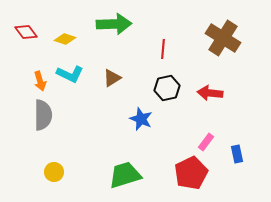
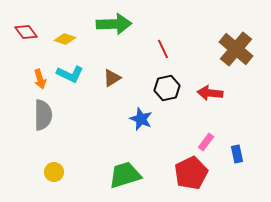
brown cross: moved 13 px right, 11 px down; rotated 8 degrees clockwise
red line: rotated 30 degrees counterclockwise
orange arrow: moved 2 px up
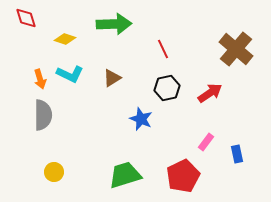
red diamond: moved 14 px up; rotated 20 degrees clockwise
red arrow: rotated 140 degrees clockwise
red pentagon: moved 8 px left, 3 px down
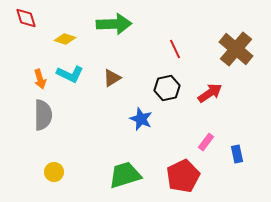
red line: moved 12 px right
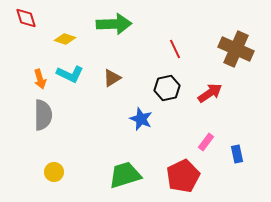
brown cross: rotated 16 degrees counterclockwise
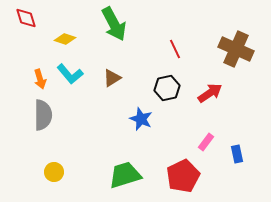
green arrow: rotated 64 degrees clockwise
cyan L-shape: rotated 24 degrees clockwise
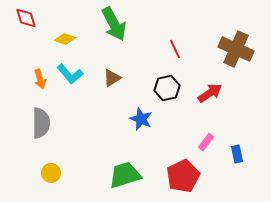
gray semicircle: moved 2 px left, 8 px down
yellow circle: moved 3 px left, 1 px down
